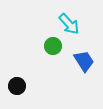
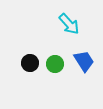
green circle: moved 2 px right, 18 px down
black circle: moved 13 px right, 23 px up
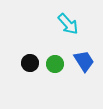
cyan arrow: moved 1 px left
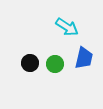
cyan arrow: moved 1 px left, 3 px down; rotated 15 degrees counterclockwise
blue trapezoid: moved 3 px up; rotated 45 degrees clockwise
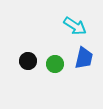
cyan arrow: moved 8 px right, 1 px up
black circle: moved 2 px left, 2 px up
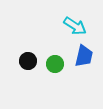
blue trapezoid: moved 2 px up
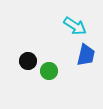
blue trapezoid: moved 2 px right, 1 px up
green circle: moved 6 px left, 7 px down
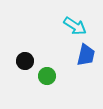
black circle: moved 3 px left
green circle: moved 2 px left, 5 px down
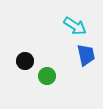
blue trapezoid: rotated 25 degrees counterclockwise
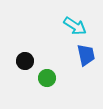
green circle: moved 2 px down
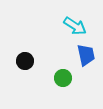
green circle: moved 16 px right
